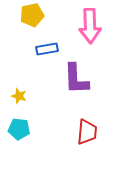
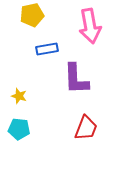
pink arrow: rotated 8 degrees counterclockwise
red trapezoid: moved 1 px left, 4 px up; rotated 16 degrees clockwise
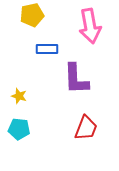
blue rectangle: rotated 10 degrees clockwise
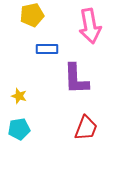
cyan pentagon: rotated 15 degrees counterclockwise
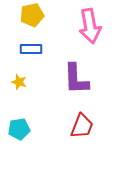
blue rectangle: moved 16 px left
yellow star: moved 14 px up
red trapezoid: moved 4 px left, 2 px up
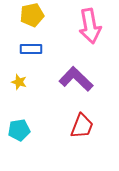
purple L-shape: rotated 136 degrees clockwise
cyan pentagon: moved 1 px down
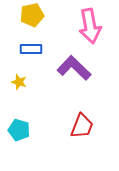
purple L-shape: moved 2 px left, 11 px up
cyan pentagon: rotated 25 degrees clockwise
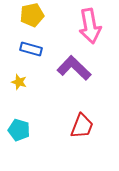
blue rectangle: rotated 15 degrees clockwise
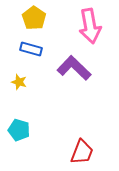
yellow pentagon: moved 2 px right, 3 px down; rotated 25 degrees counterclockwise
red trapezoid: moved 26 px down
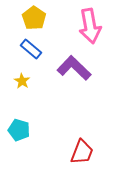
blue rectangle: rotated 25 degrees clockwise
yellow star: moved 3 px right, 1 px up; rotated 14 degrees clockwise
